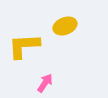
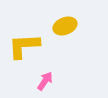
pink arrow: moved 2 px up
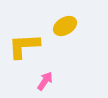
yellow ellipse: rotated 10 degrees counterclockwise
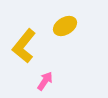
yellow L-shape: rotated 48 degrees counterclockwise
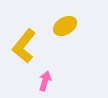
pink arrow: rotated 18 degrees counterclockwise
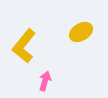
yellow ellipse: moved 16 px right, 6 px down
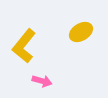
pink arrow: moved 3 px left; rotated 90 degrees clockwise
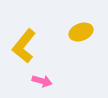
yellow ellipse: rotated 10 degrees clockwise
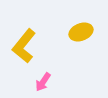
pink arrow: moved 1 px right, 1 px down; rotated 108 degrees clockwise
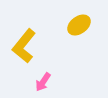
yellow ellipse: moved 2 px left, 7 px up; rotated 15 degrees counterclockwise
